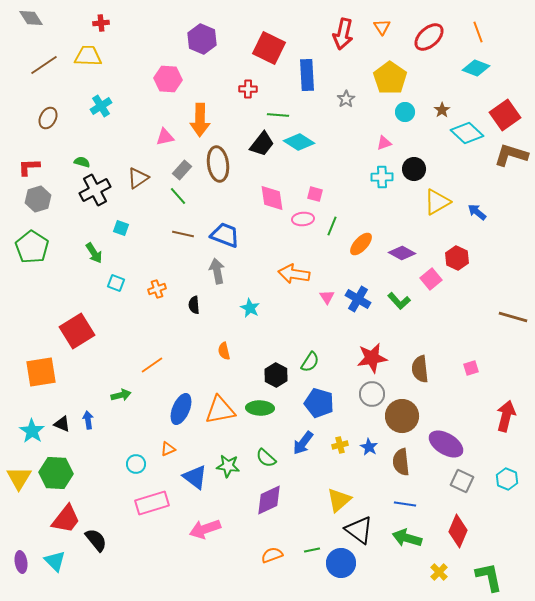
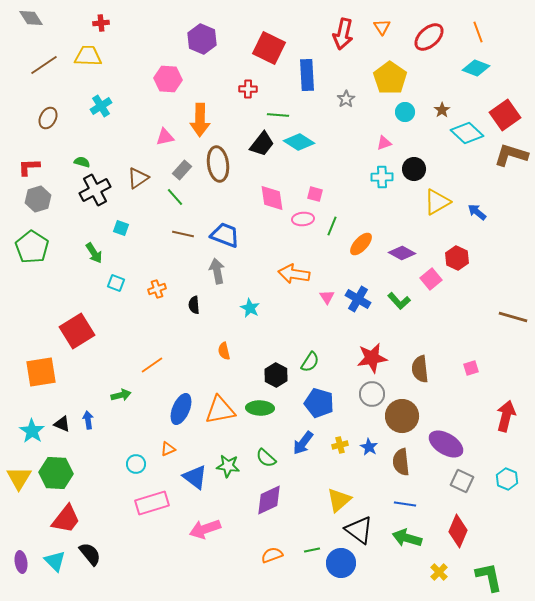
green line at (178, 196): moved 3 px left, 1 px down
black semicircle at (96, 540): moved 6 px left, 14 px down
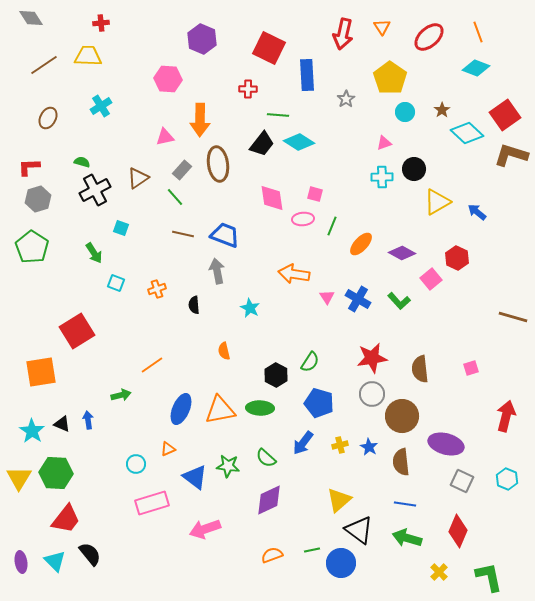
purple ellipse at (446, 444): rotated 16 degrees counterclockwise
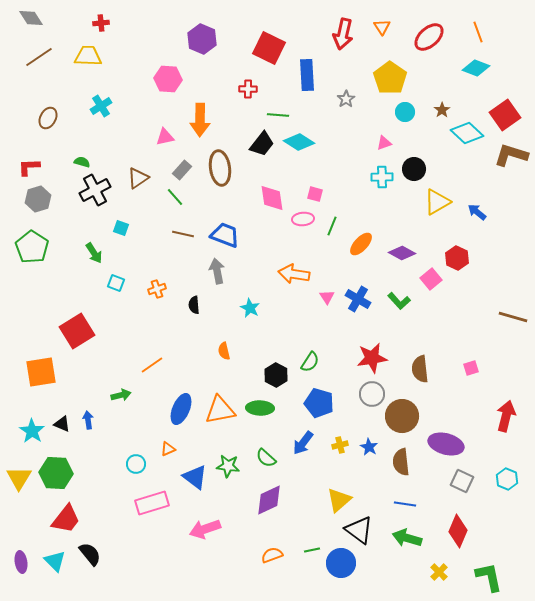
brown line at (44, 65): moved 5 px left, 8 px up
brown ellipse at (218, 164): moved 2 px right, 4 px down
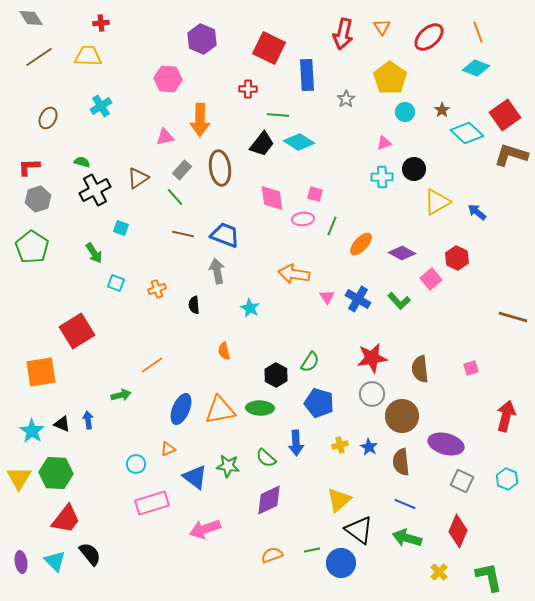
blue arrow at (303, 443): moved 7 px left; rotated 40 degrees counterclockwise
blue line at (405, 504): rotated 15 degrees clockwise
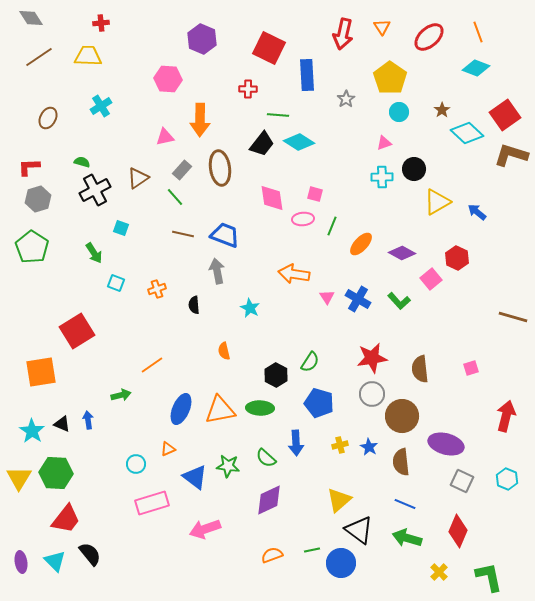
cyan circle at (405, 112): moved 6 px left
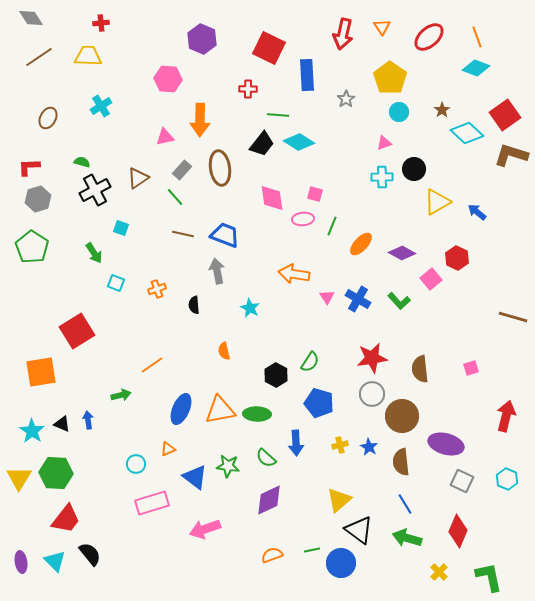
orange line at (478, 32): moved 1 px left, 5 px down
green ellipse at (260, 408): moved 3 px left, 6 px down
blue line at (405, 504): rotated 35 degrees clockwise
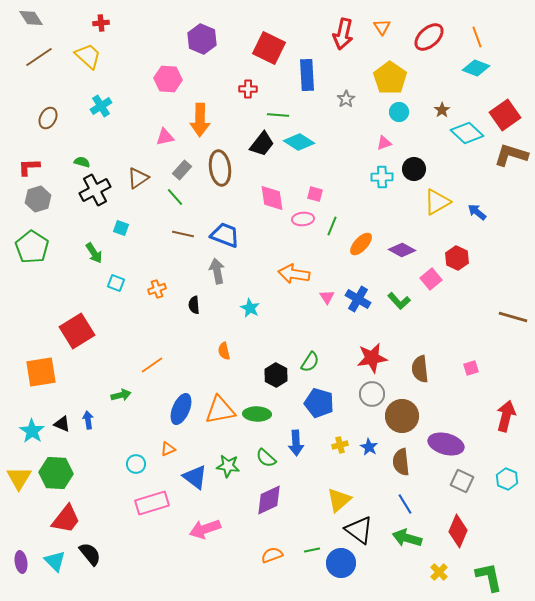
yellow trapezoid at (88, 56): rotated 40 degrees clockwise
purple diamond at (402, 253): moved 3 px up
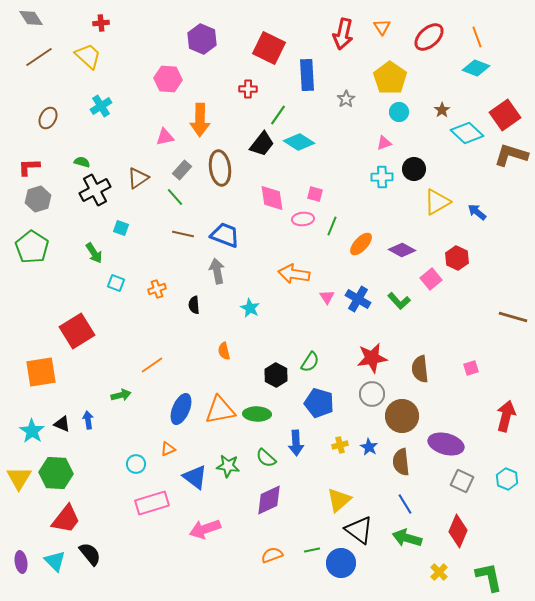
green line at (278, 115): rotated 60 degrees counterclockwise
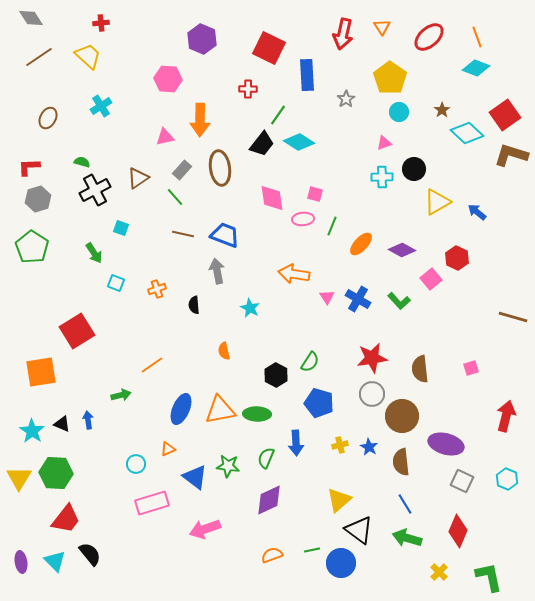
green semicircle at (266, 458): rotated 70 degrees clockwise
